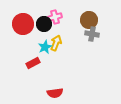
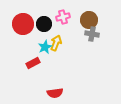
pink cross: moved 8 px right
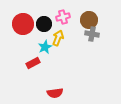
yellow arrow: moved 2 px right, 5 px up
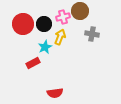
brown circle: moved 9 px left, 9 px up
yellow arrow: moved 2 px right, 1 px up
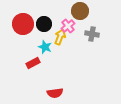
pink cross: moved 5 px right, 9 px down; rotated 24 degrees counterclockwise
cyan star: rotated 24 degrees counterclockwise
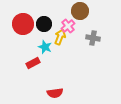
gray cross: moved 1 px right, 4 px down
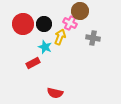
pink cross: moved 2 px right, 3 px up; rotated 24 degrees counterclockwise
red semicircle: rotated 21 degrees clockwise
